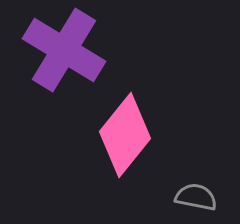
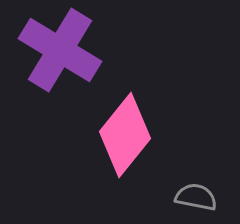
purple cross: moved 4 px left
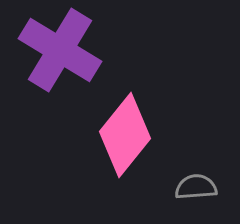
gray semicircle: moved 10 px up; rotated 15 degrees counterclockwise
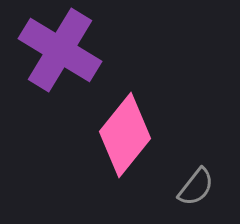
gray semicircle: rotated 132 degrees clockwise
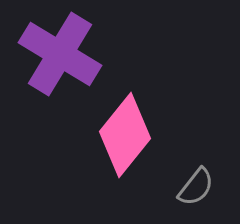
purple cross: moved 4 px down
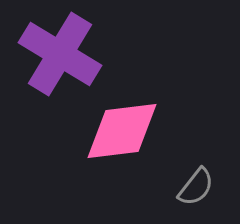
pink diamond: moved 3 px left, 4 px up; rotated 44 degrees clockwise
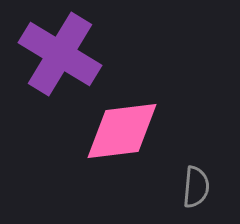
gray semicircle: rotated 33 degrees counterclockwise
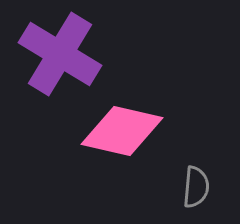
pink diamond: rotated 20 degrees clockwise
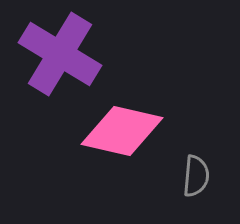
gray semicircle: moved 11 px up
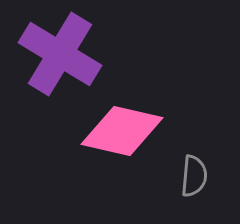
gray semicircle: moved 2 px left
